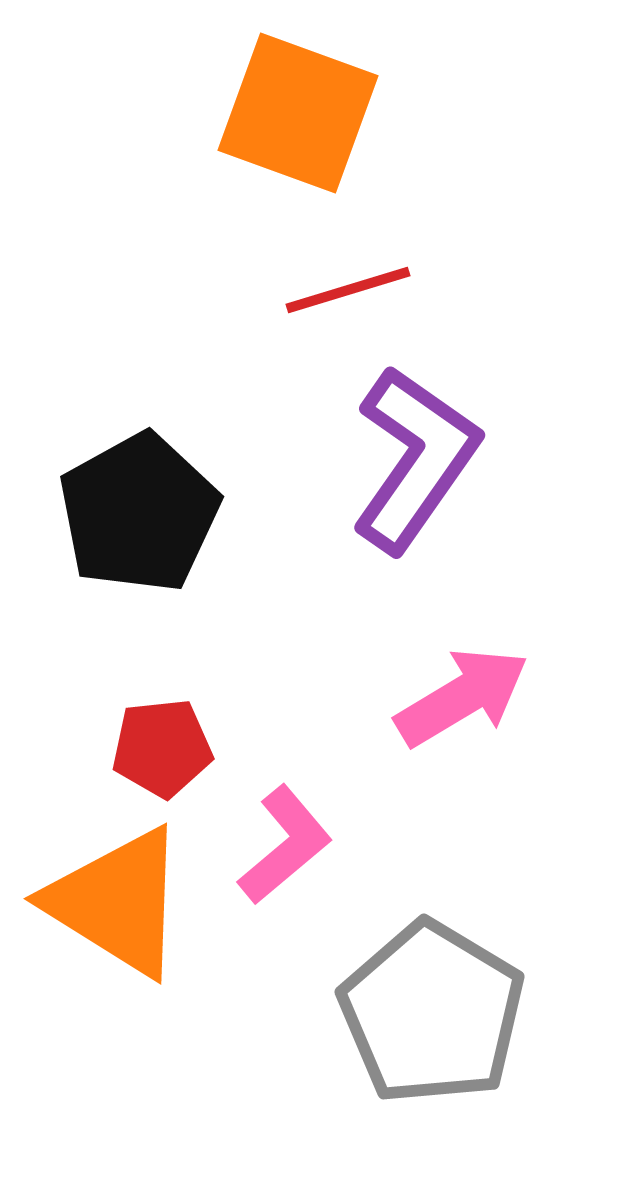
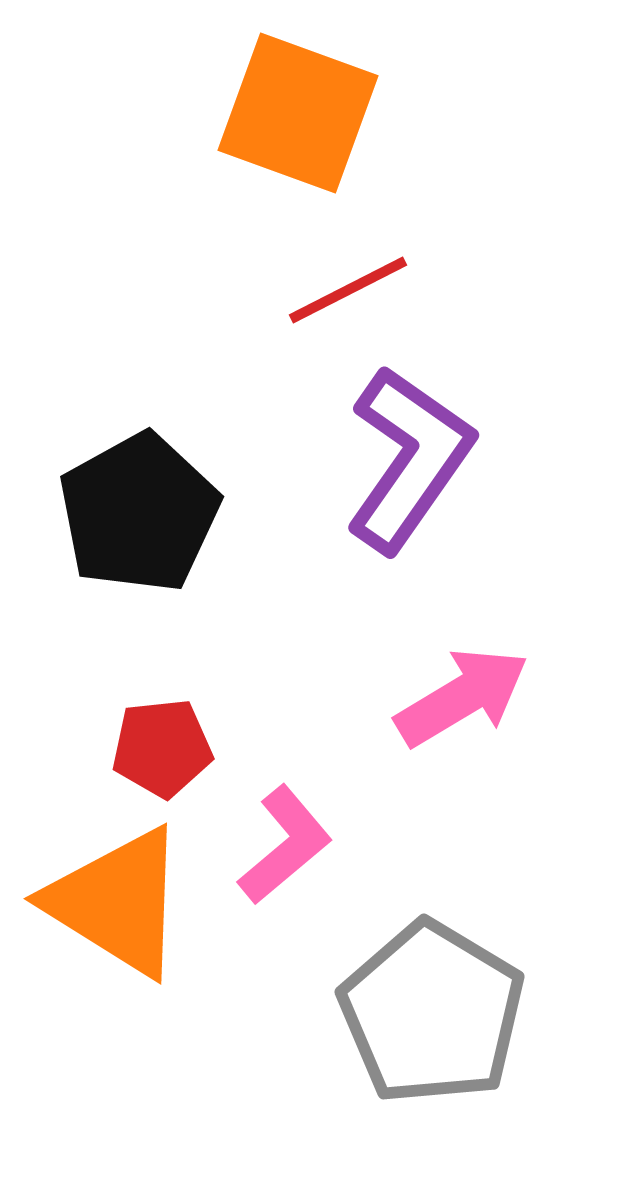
red line: rotated 10 degrees counterclockwise
purple L-shape: moved 6 px left
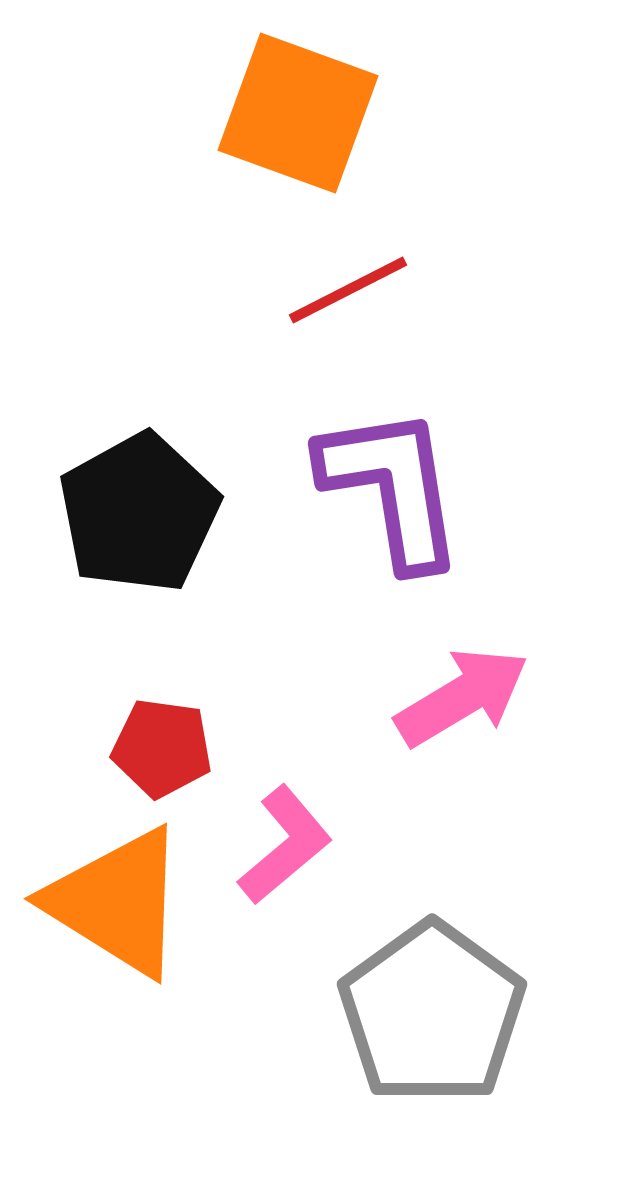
purple L-shape: moved 17 px left, 28 px down; rotated 44 degrees counterclockwise
red pentagon: rotated 14 degrees clockwise
gray pentagon: rotated 5 degrees clockwise
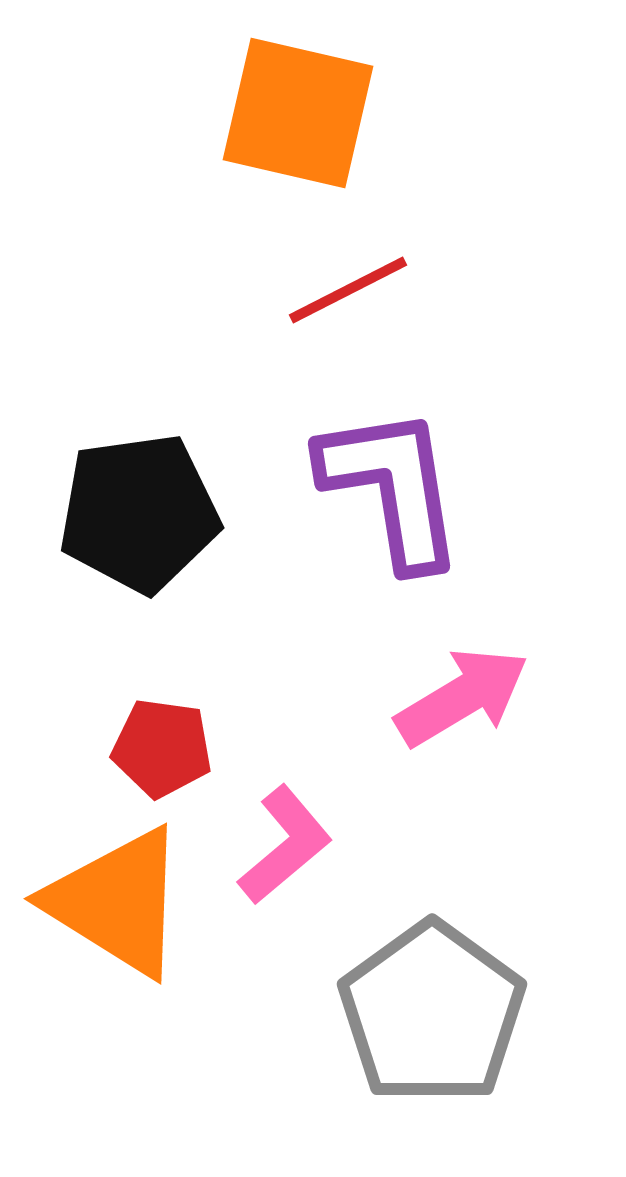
orange square: rotated 7 degrees counterclockwise
black pentagon: rotated 21 degrees clockwise
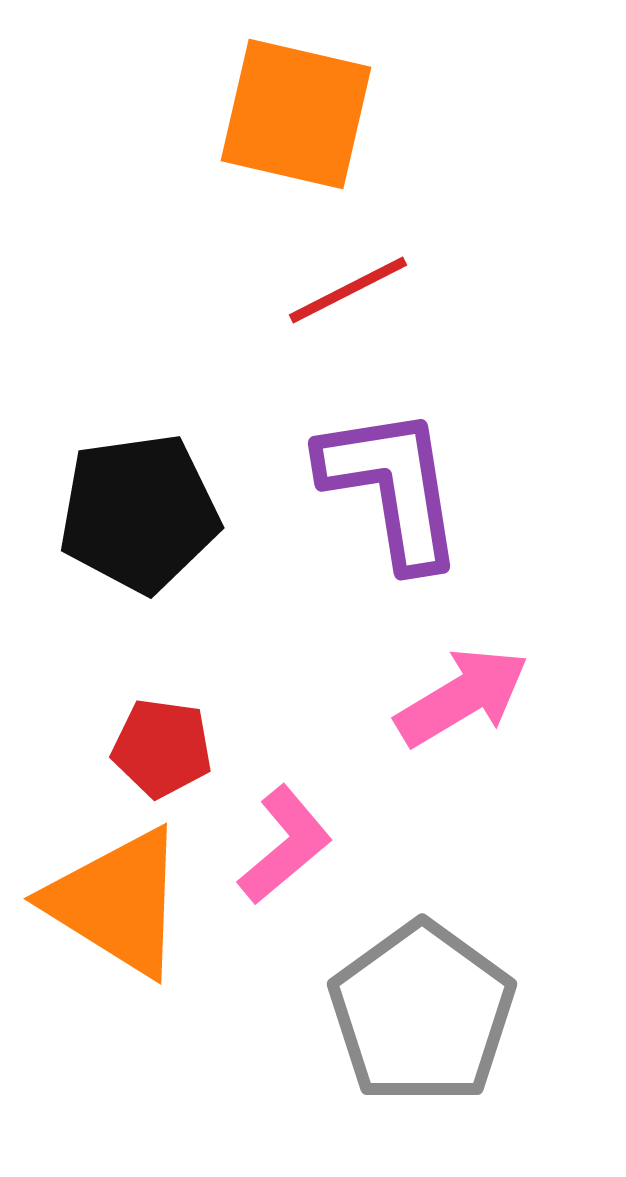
orange square: moved 2 px left, 1 px down
gray pentagon: moved 10 px left
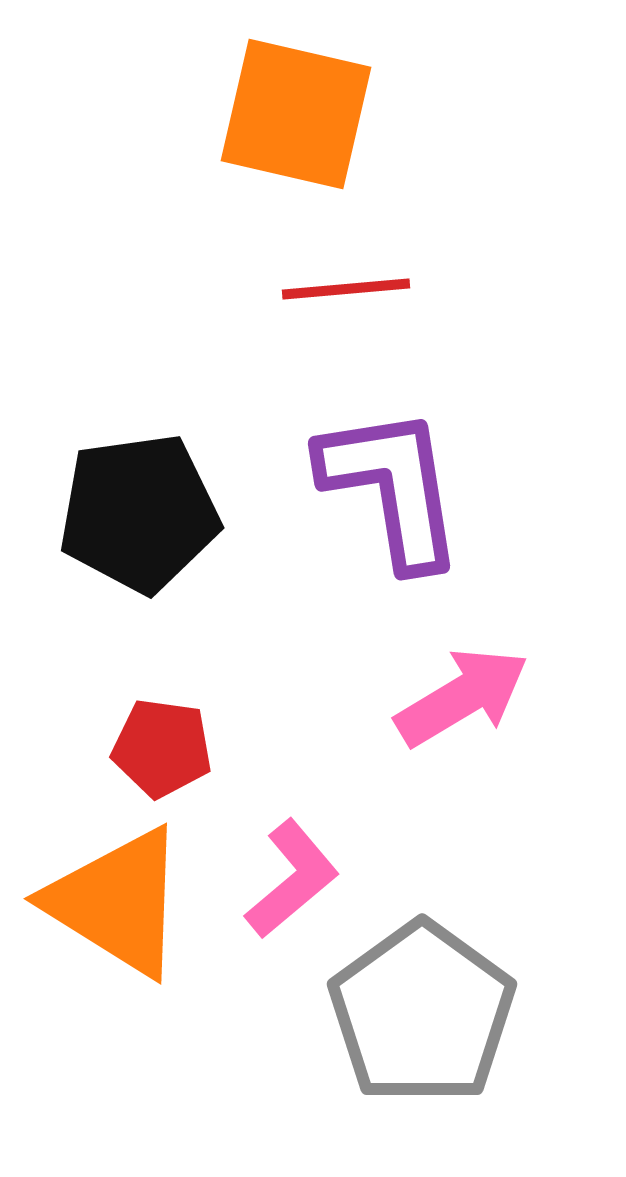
red line: moved 2 px left, 1 px up; rotated 22 degrees clockwise
pink L-shape: moved 7 px right, 34 px down
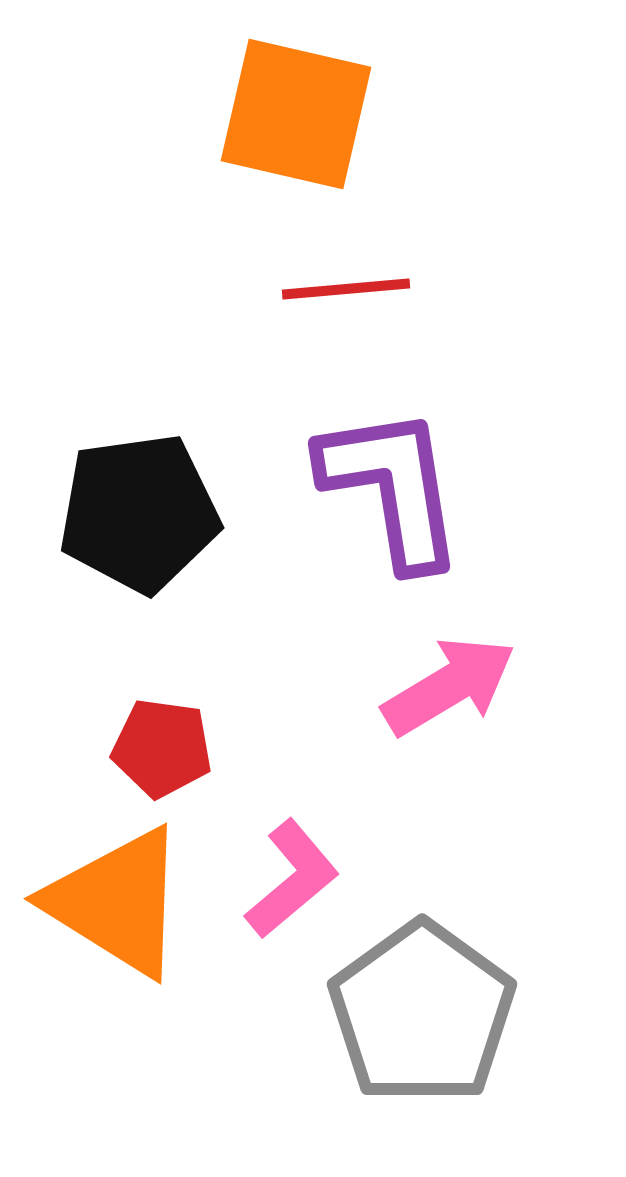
pink arrow: moved 13 px left, 11 px up
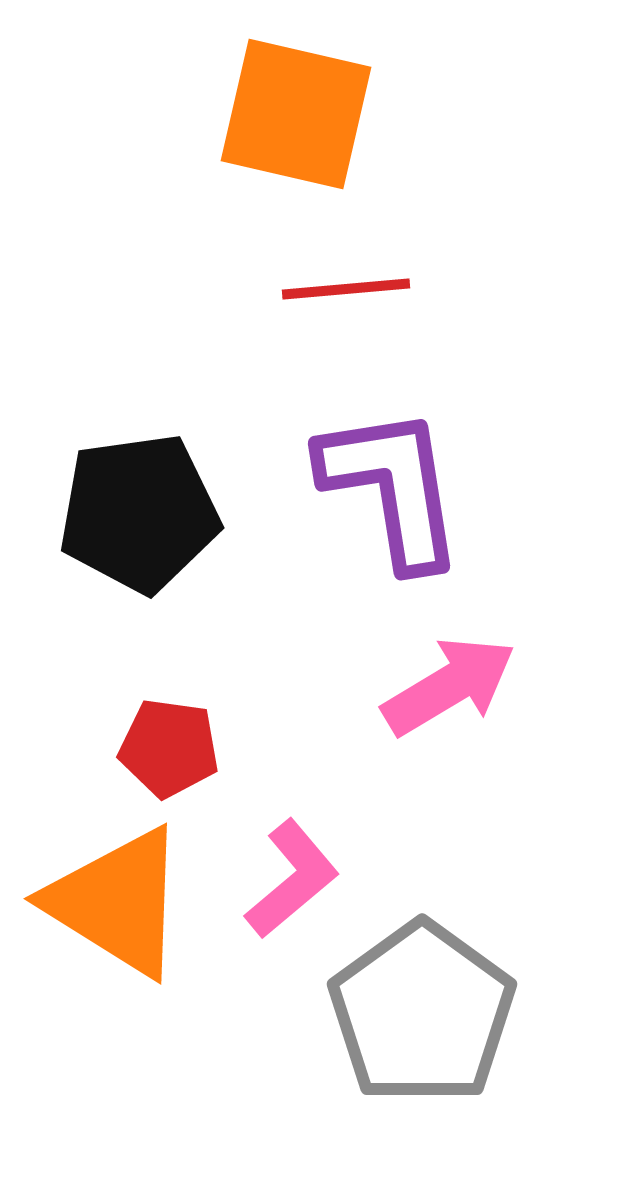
red pentagon: moved 7 px right
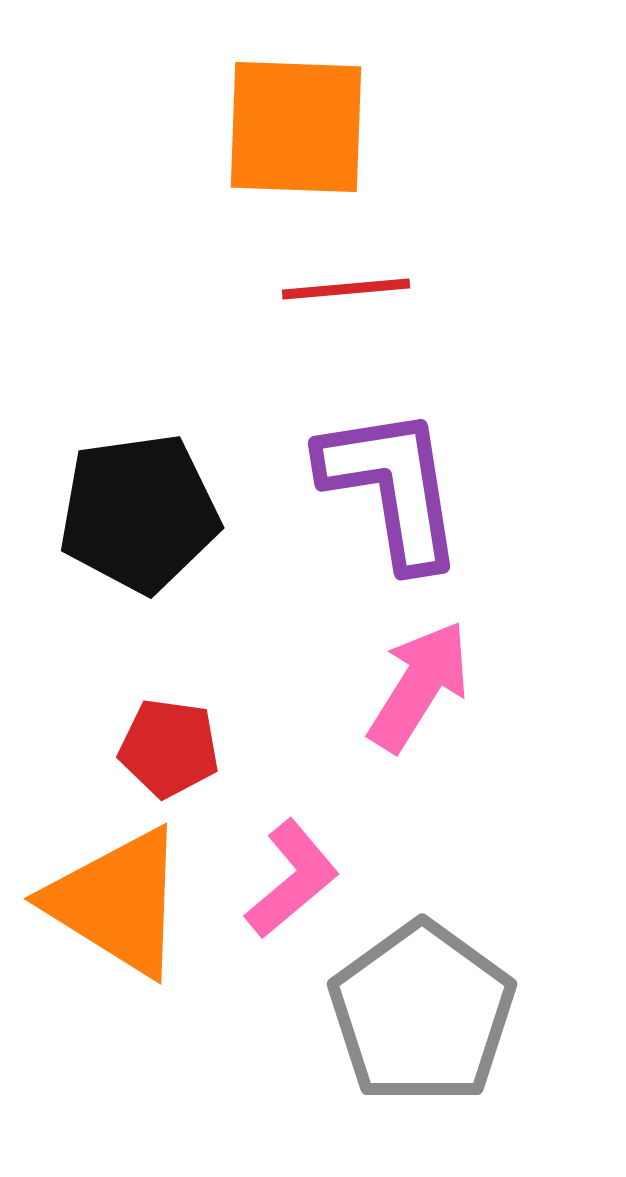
orange square: moved 13 px down; rotated 11 degrees counterclockwise
pink arrow: moved 30 px left; rotated 27 degrees counterclockwise
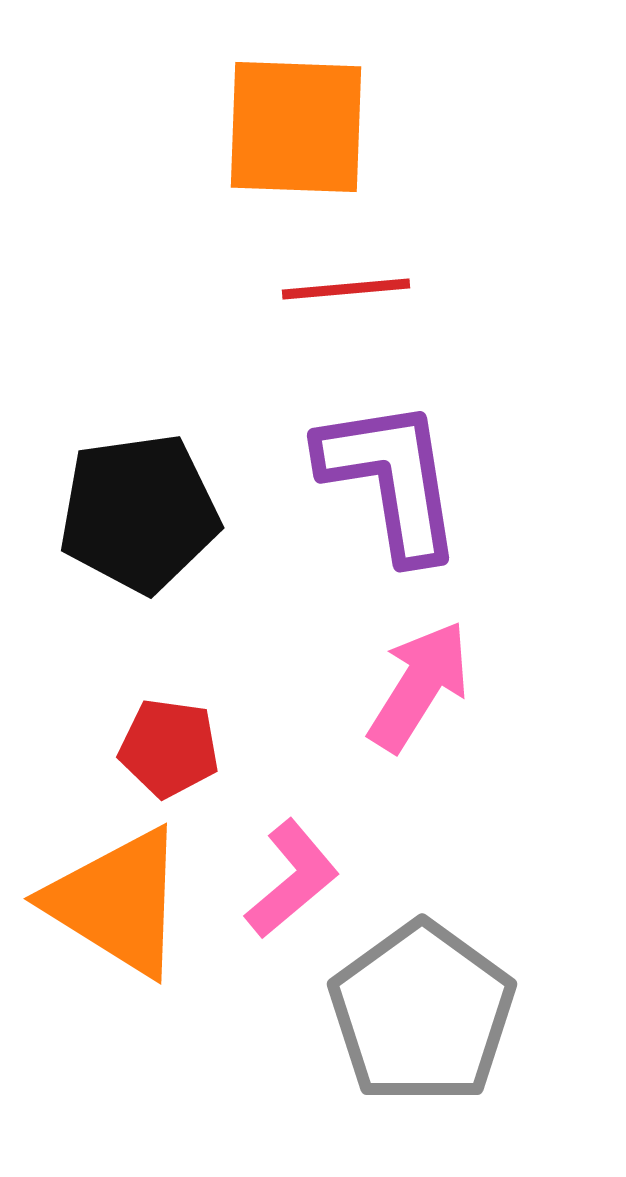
purple L-shape: moved 1 px left, 8 px up
